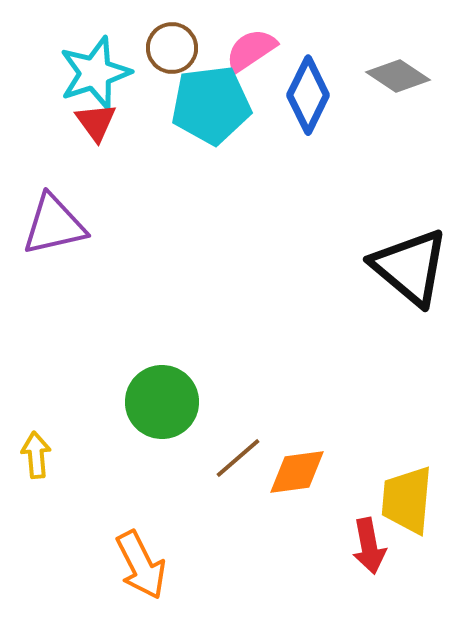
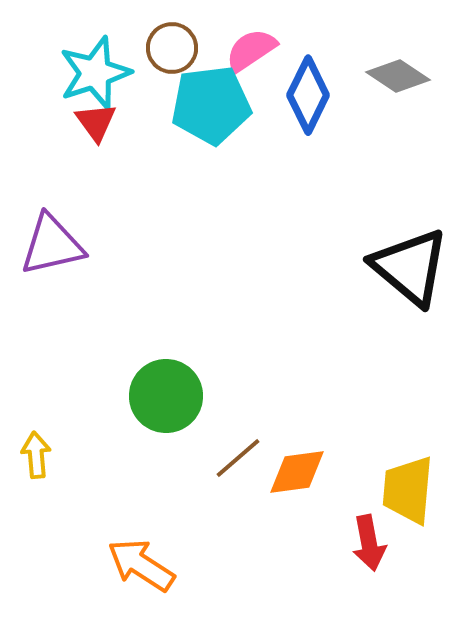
purple triangle: moved 2 px left, 20 px down
green circle: moved 4 px right, 6 px up
yellow trapezoid: moved 1 px right, 10 px up
red arrow: moved 3 px up
orange arrow: rotated 150 degrees clockwise
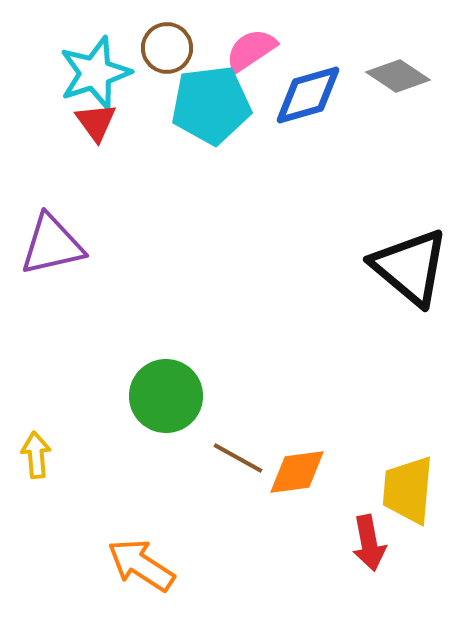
brown circle: moved 5 px left
blue diamond: rotated 48 degrees clockwise
brown line: rotated 70 degrees clockwise
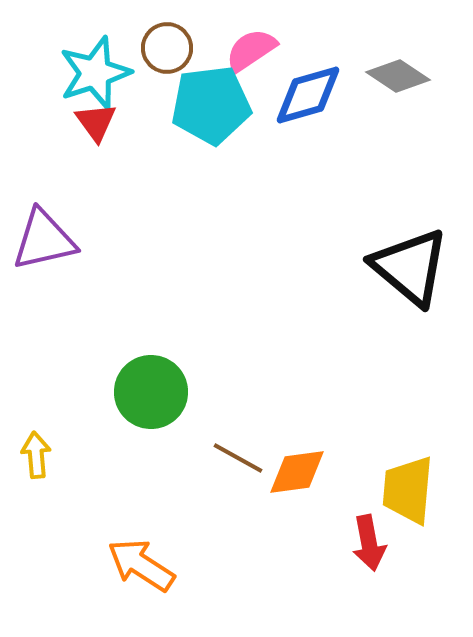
purple triangle: moved 8 px left, 5 px up
green circle: moved 15 px left, 4 px up
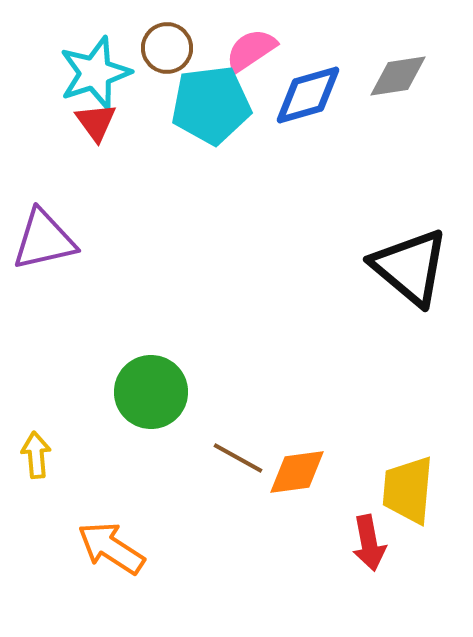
gray diamond: rotated 42 degrees counterclockwise
orange arrow: moved 30 px left, 17 px up
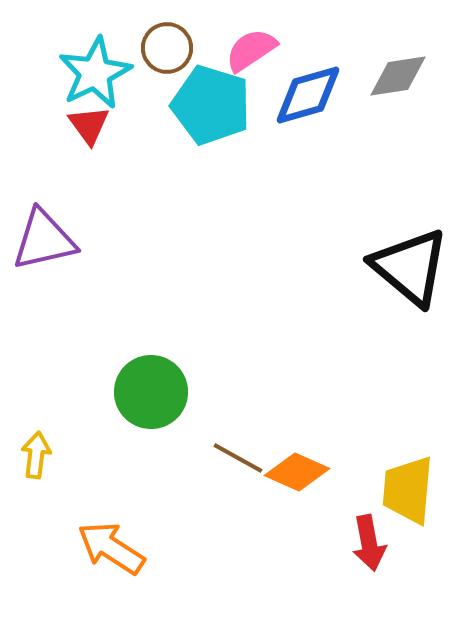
cyan star: rotated 8 degrees counterclockwise
cyan pentagon: rotated 24 degrees clockwise
red triangle: moved 7 px left, 3 px down
yellow arrow: rotated 12 degrees clockwise
orange diamond: rotated 32 degrees clockwise
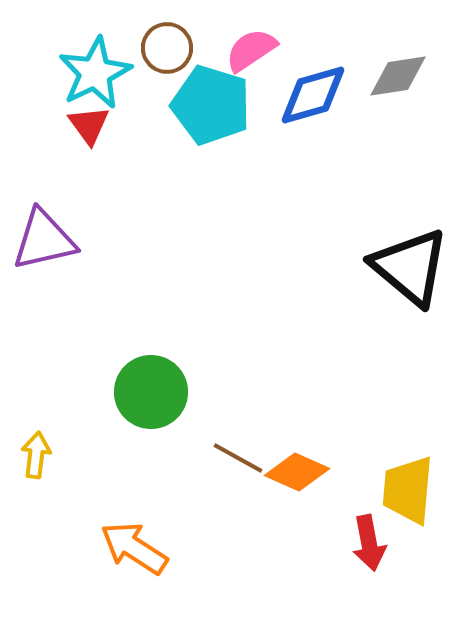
blue diamond: moved 5 px right
orange arrow: moved 23 px right
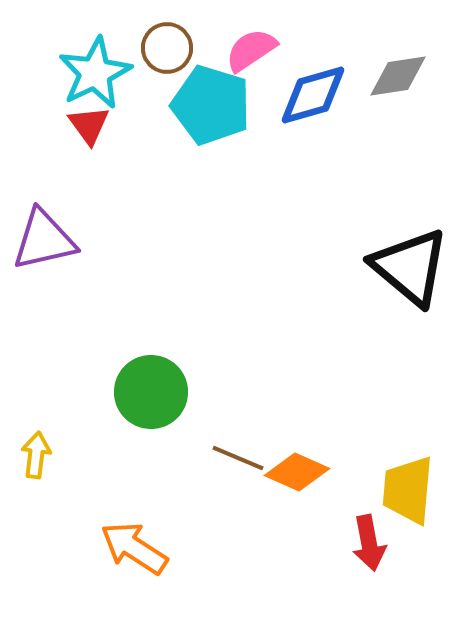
brown line: rotated 6 degrees counterclockwise
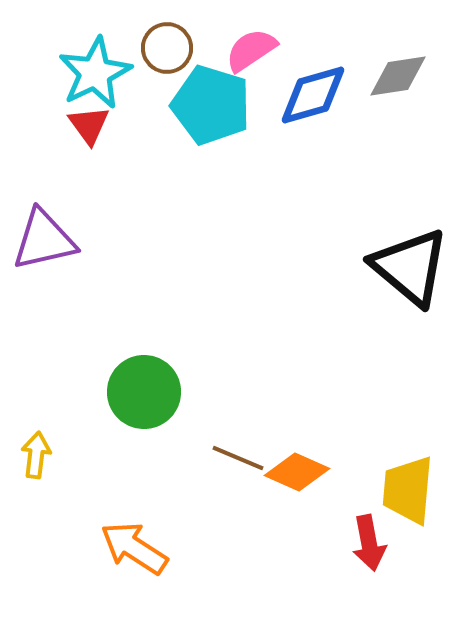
green circle: moved 7 px left
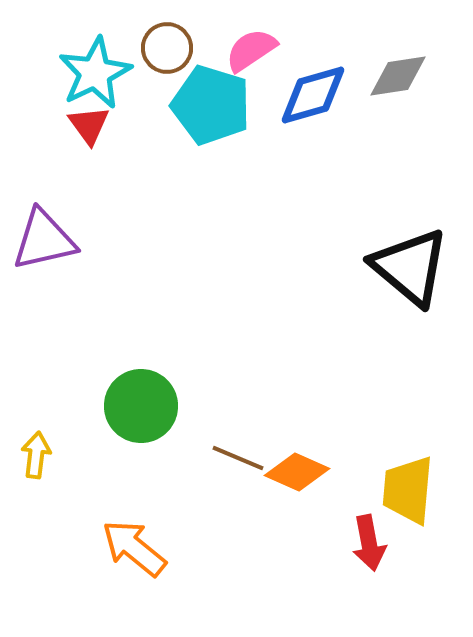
green circle: moved 3 px left, 14 px down
orange arrow: rotated 6 degrees clockwise
